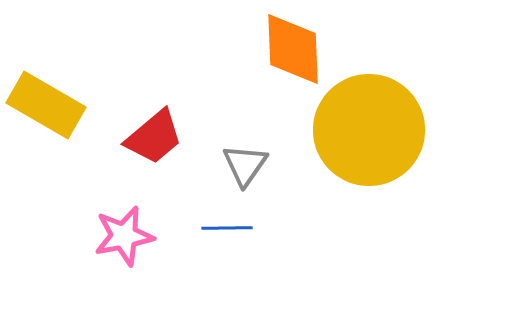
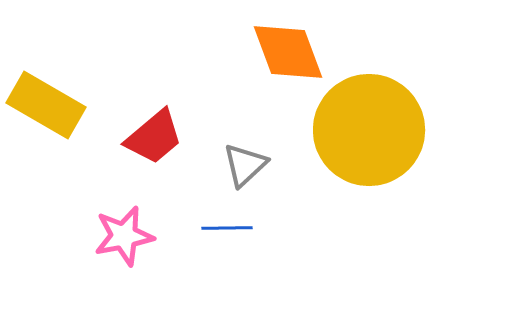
orange diamond: moved 5 px left, 3 px down; rotated 18 degrees counterclockwise
gray triangle: rotated 12 degrees clockwise
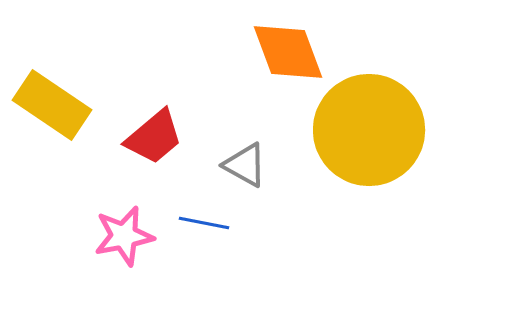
yellow rectangle: moved 6 px right; rotated 4 degrees clockwise
gray triangle: rotated 48 degrees counterclockwise
blue line: moved 23 px left, 5 px up; rotated 12 degrees clockwise
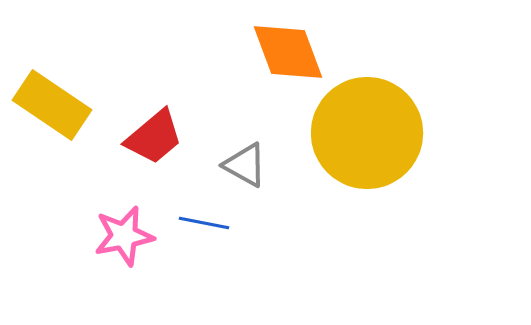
yellow circle: moved 2 px left, 3 px down
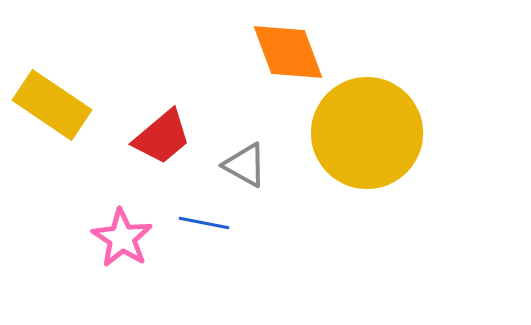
red trapezoid: moved 8 px right
pink star: moved 2 px left, 2 px down; rotated 28 degrees counterclockwise
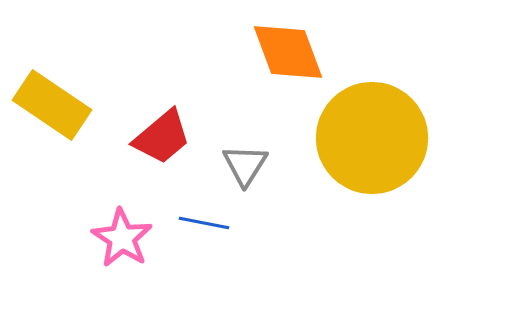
yellow circle: moved 5 px right, 5 px down
gray triangle: rotated 33 degrees clockwise
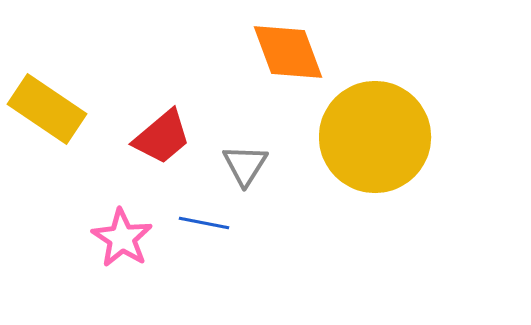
yellow rectangle: moved 5 px left, 4 px down
yellow circle: moved 3 px right, 1 px up
